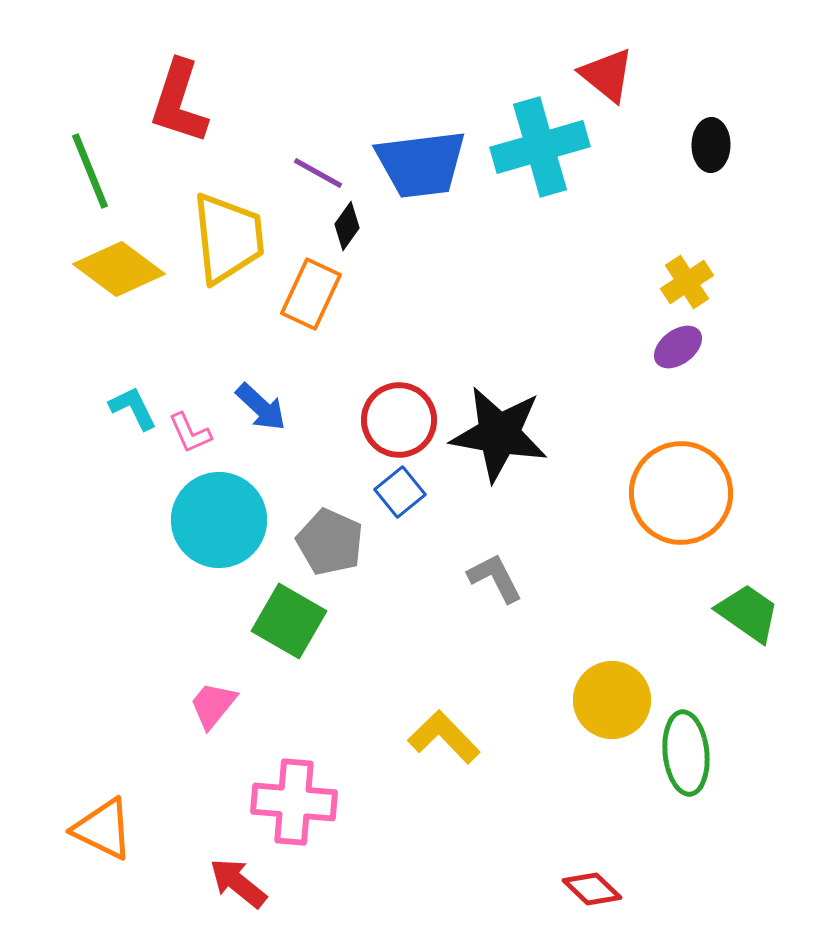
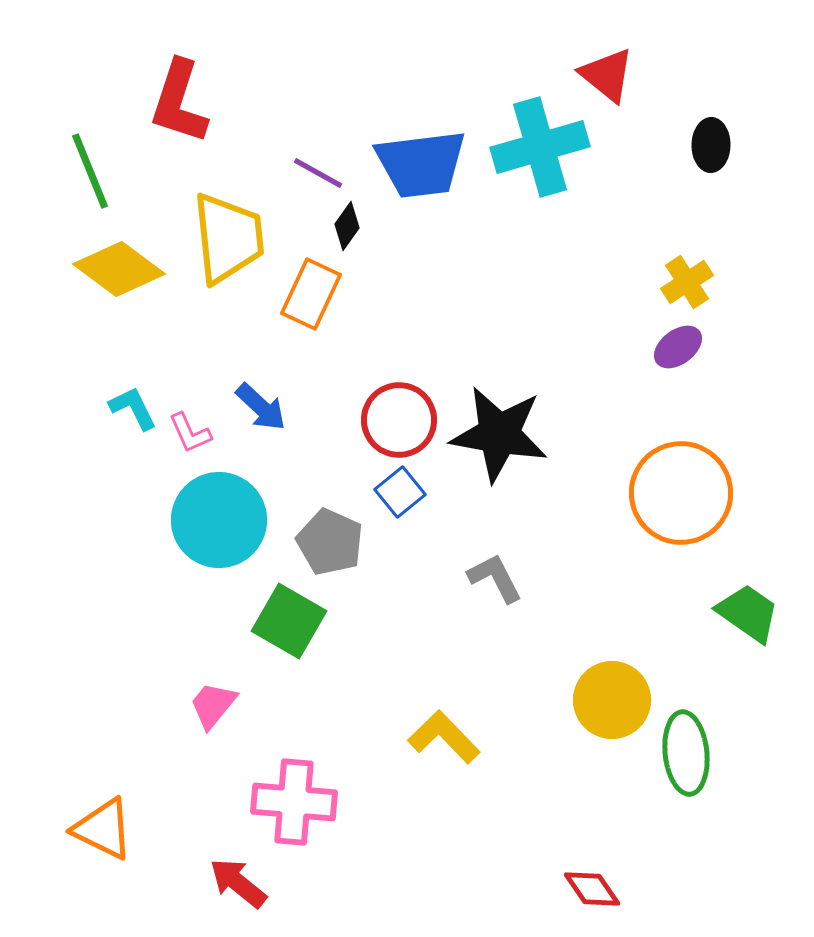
red diamond: rotated 12 degrees clockwise
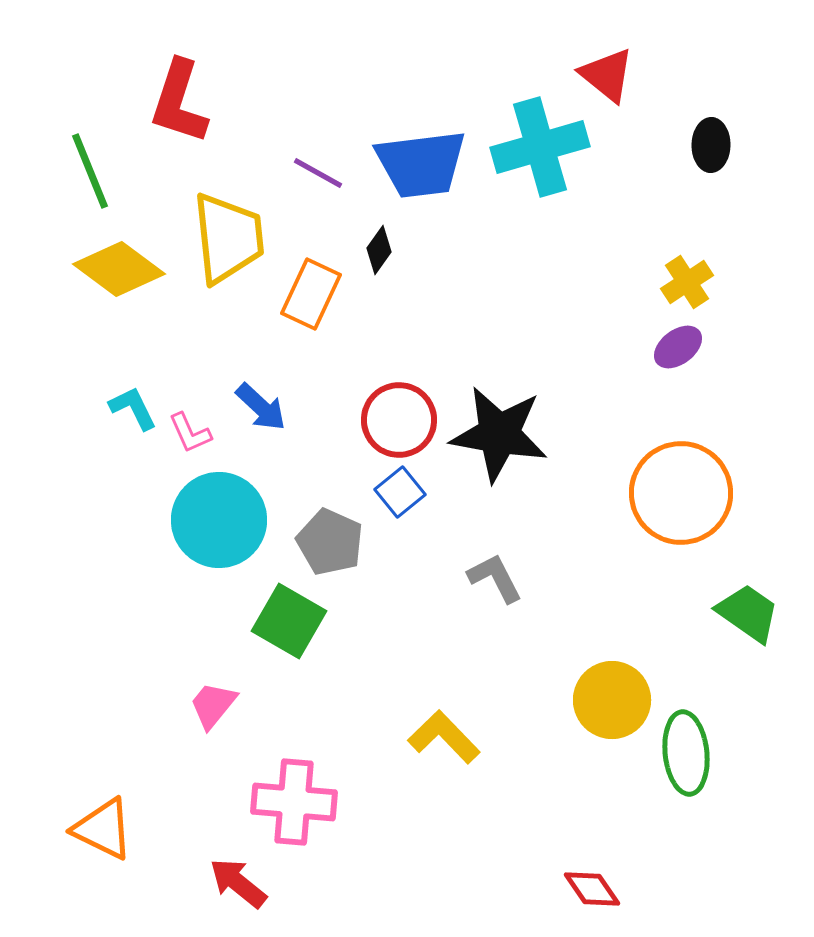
black diamond: moved 32 px right, 24 px down
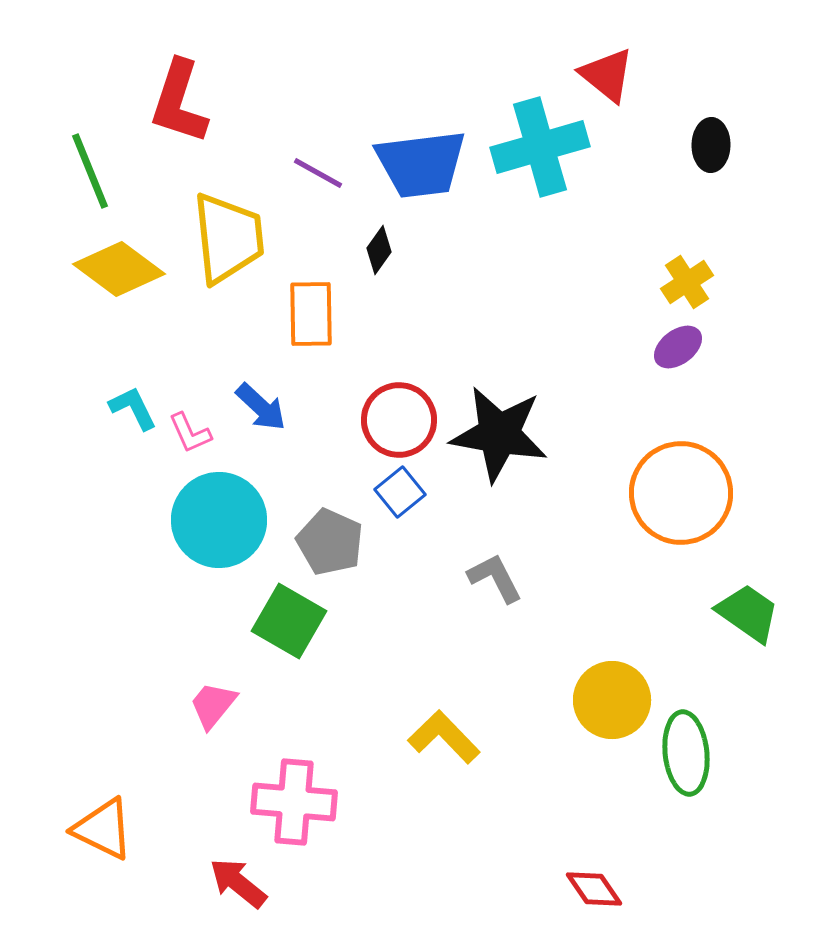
orange rectangle: moved 20 px down; rotated 26 degrees counterclockwise
red diamond: moved 2 px right
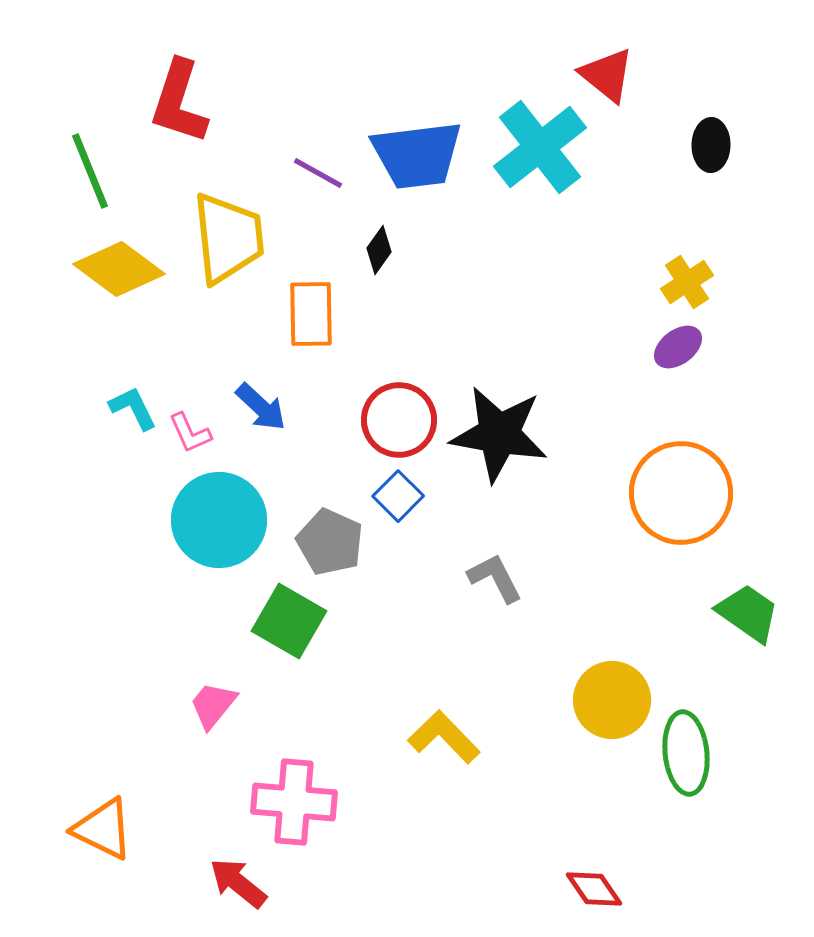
cyan cross: rotated 22 degrees counterclockwise
blue trapezoid: moved 4 px left, 9 px up
blue square: moved 2 px left, 4 px down; rotated 6 degrees counterclockwise
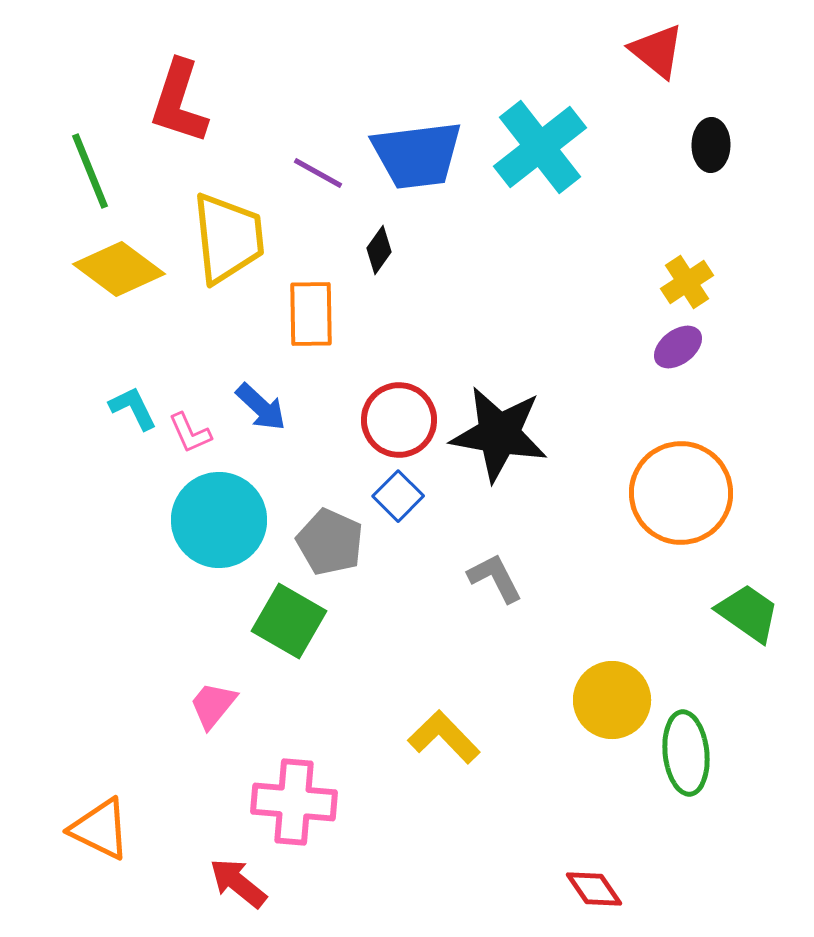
red triangle: moved 50 px right, 24 px up
orange triangle: moved 3 px left
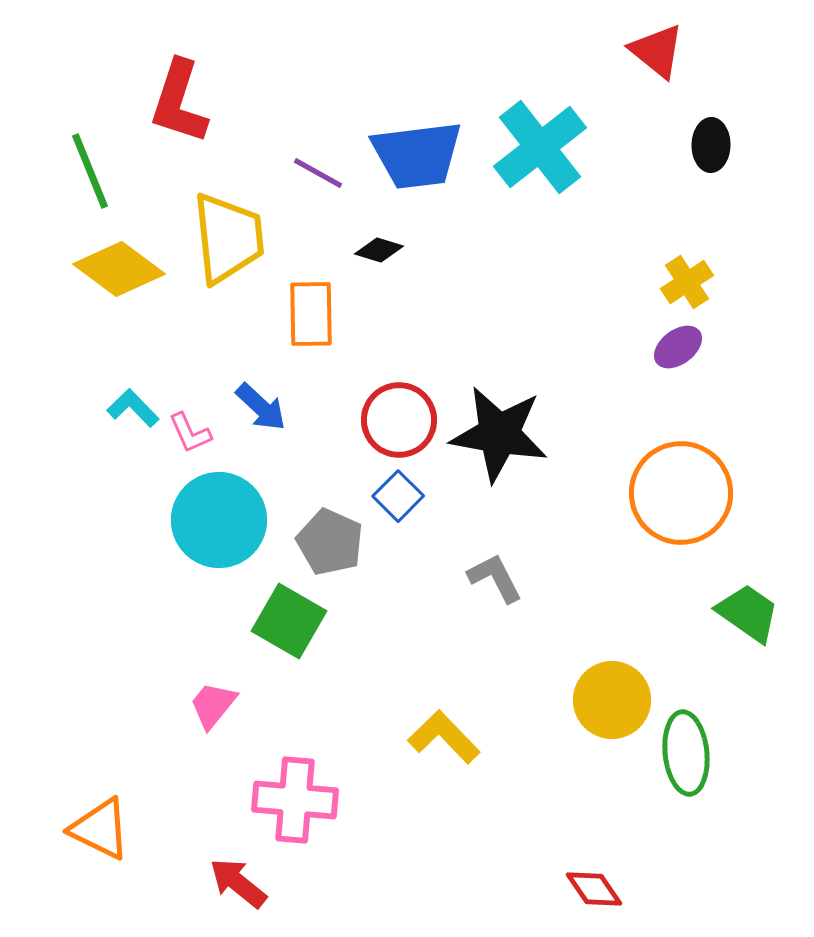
black diamond: rotated 72 degrees clockwise
cyan L-shape: rotated 18 degrees counterclockwise
pink cross: moved 1 px right, 2 px up
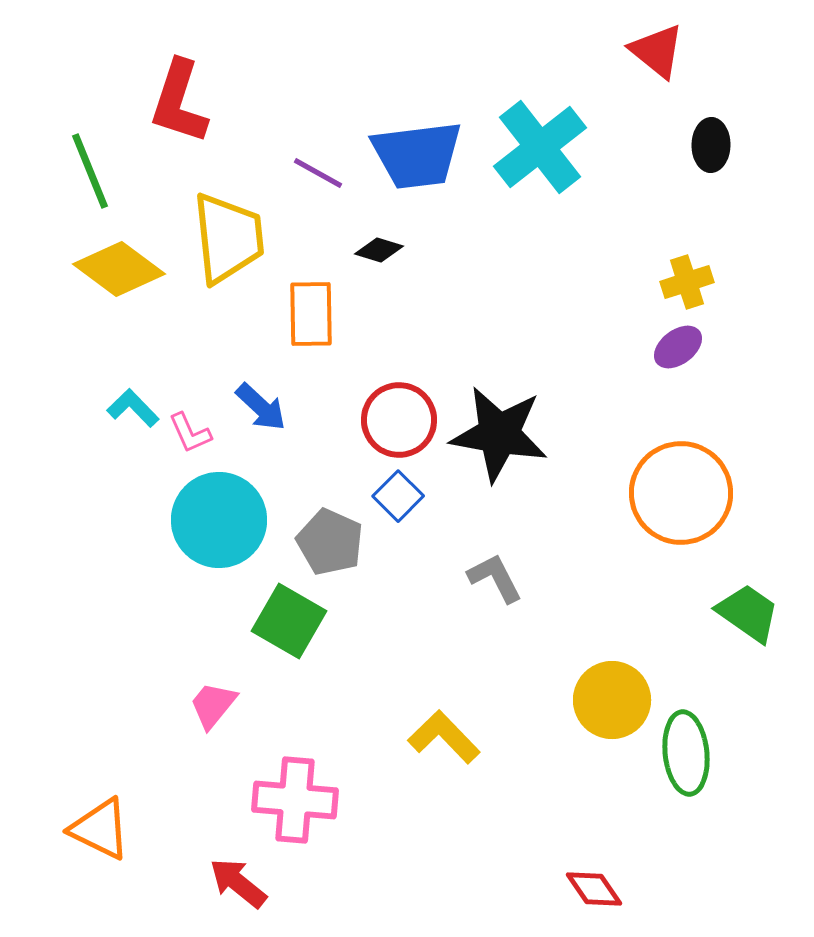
yellow cross: rotated 15 degrees clockwise
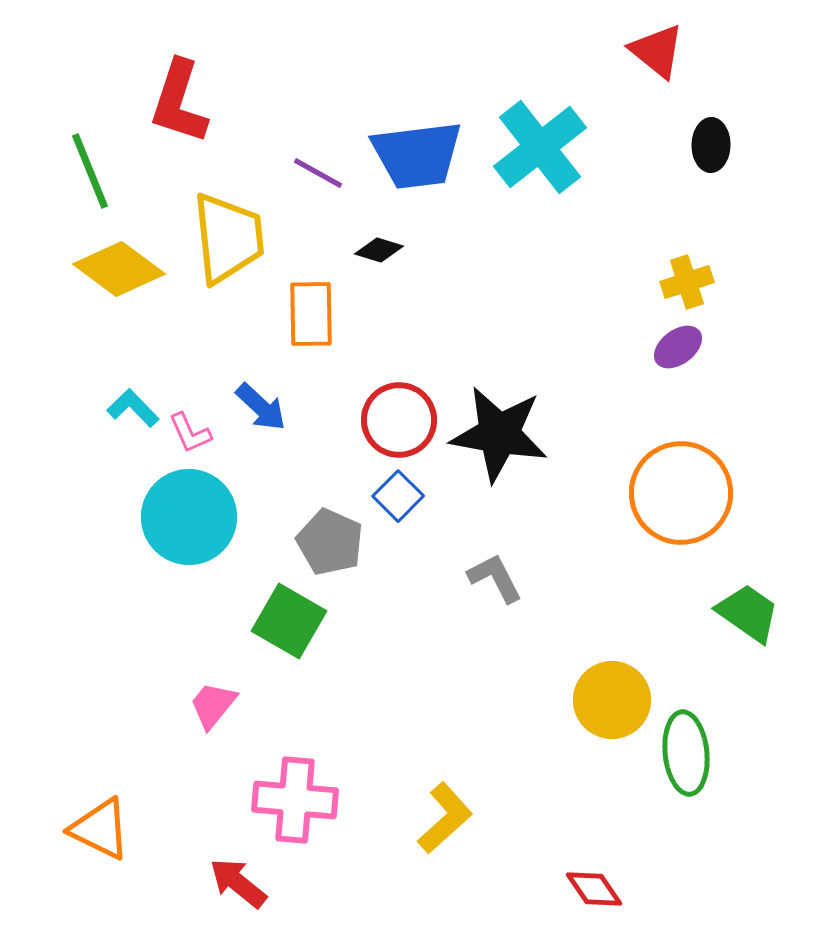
cyan circle: moved 30 px left, 3 px up
yellow L-shape: moved 1 px right, 81 px down; rotated 92 degrees clockwise
